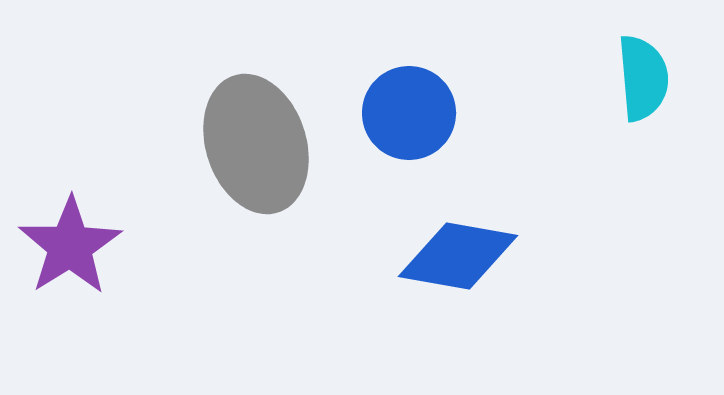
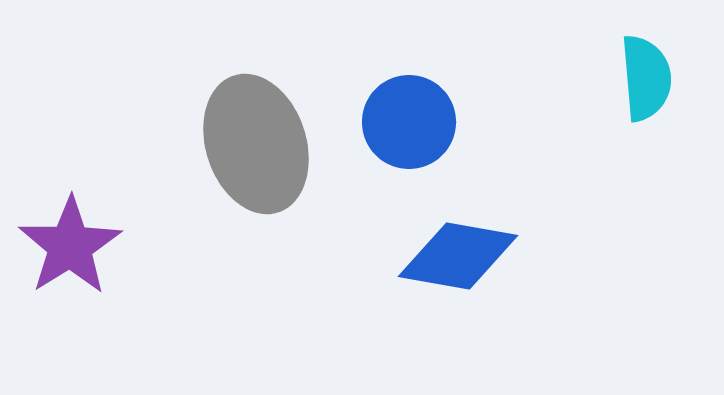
cyan semicircle: moved 3 px right
blue circle: moved 9 px down
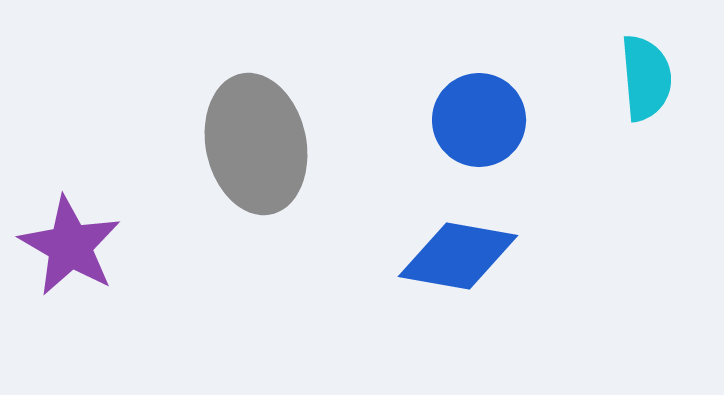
blue circle: moved 70 px right, 2 px up
gray ellipse: rotated 6 degrees clockwise
purple star: rotated 10 degrees counterclockwise
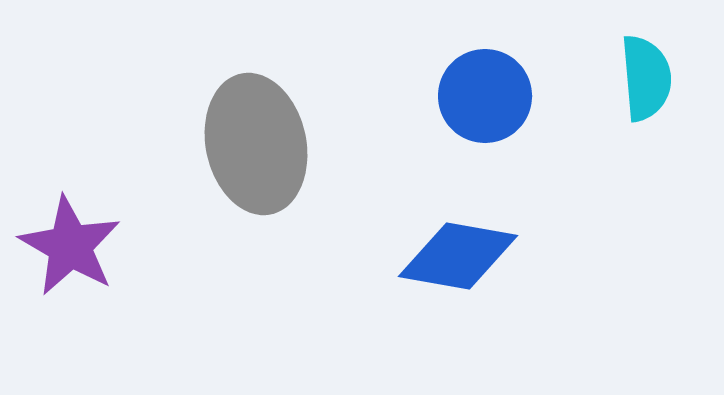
blue circle: moved 6 px right, 24 px up
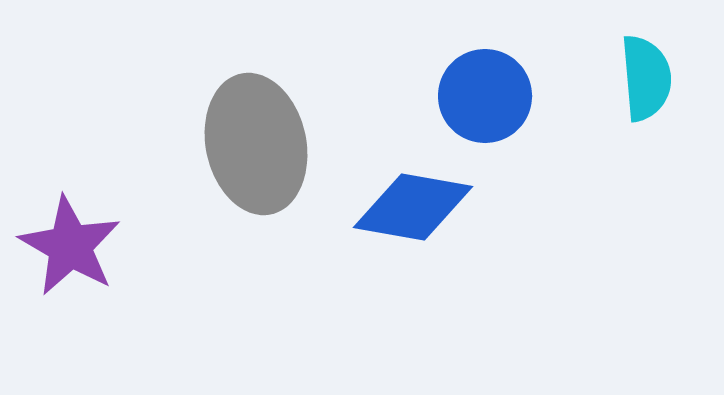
blue diamond: moved 45 px left, 49 px up
